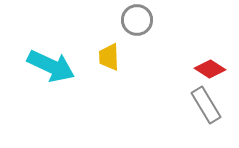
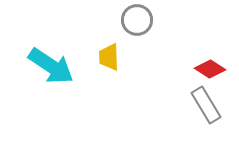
cyan arrow: rotated 9 degrees clockwise
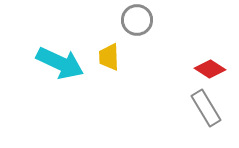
cyan arrow: moved 9 px right, 3 px up; rotated 9 degrees counterclockwise
gray rectangle: moved 3 px down
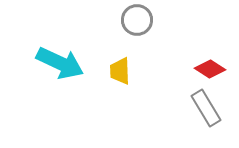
yellow trapezoid: moved 11 px right, 14 px down
